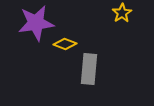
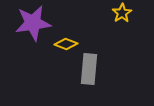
purple star: moved 3 px left
yellow diamond: moved 1 px right
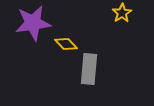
yellow diamond: rotated 25 degrees clockwise
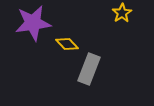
yellow diamond: moved 1 px right
gray rectangle: rotated 16 degrees clockwise
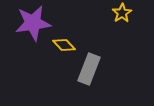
yellow diamond: moved 3 px left, 1 px down
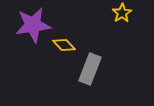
purple star: moved 2 px down
gray rectangle: moved 1 px right
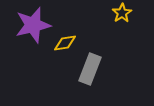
purple star: rotated 6 degrees counterclockwise
yellow diamond: moved 1 px right, 2 px up; rotated 55 degrees counterclockwise
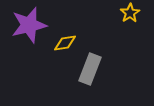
yellow star: moved 8 px right
purple star: moved 4 px left
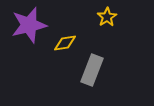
yellow star: moved 23 px left, 4 px down
gray rectangle: moved 2 px right, 1 px down
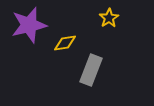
yellow star: moved 2 px right, 1 px down
gray rectangle: moved 1 px left
